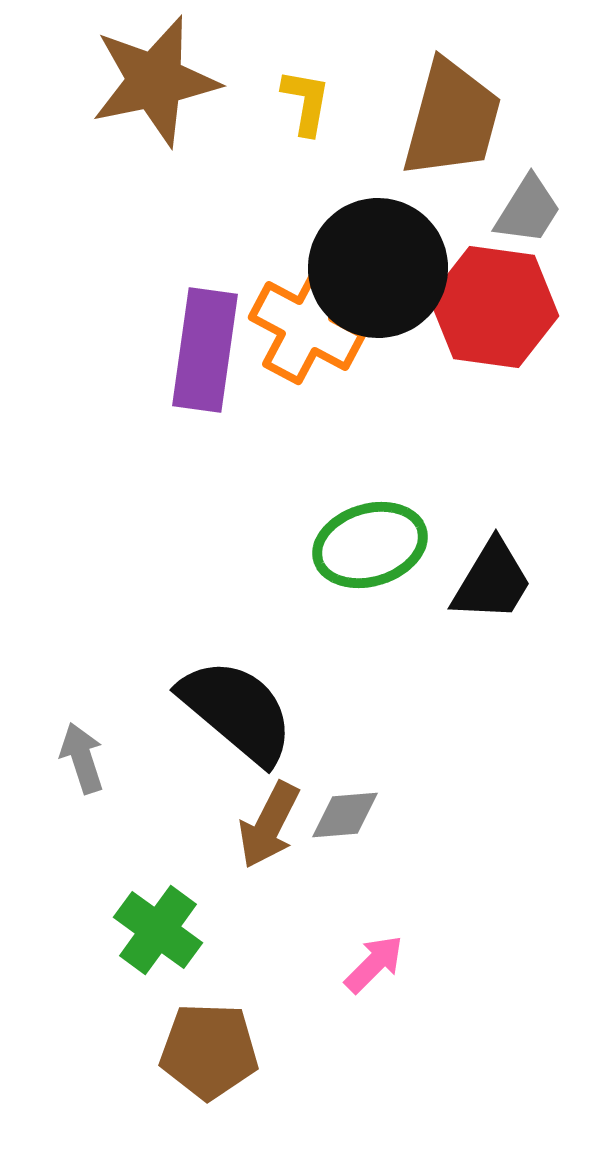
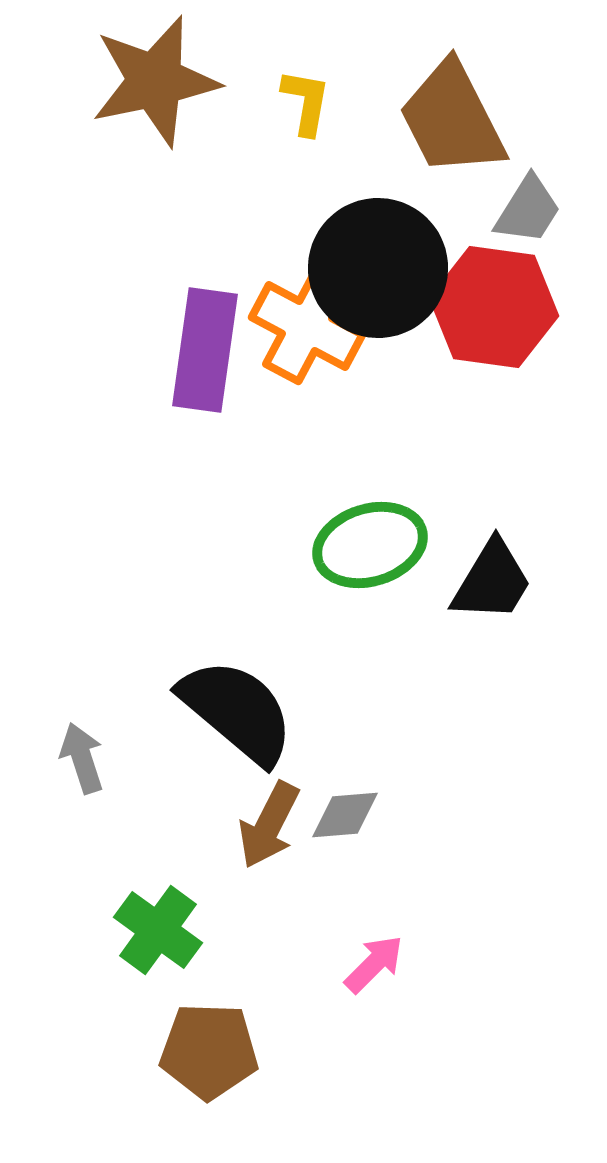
brown trapezoid: rotated 138 degrees clockwise
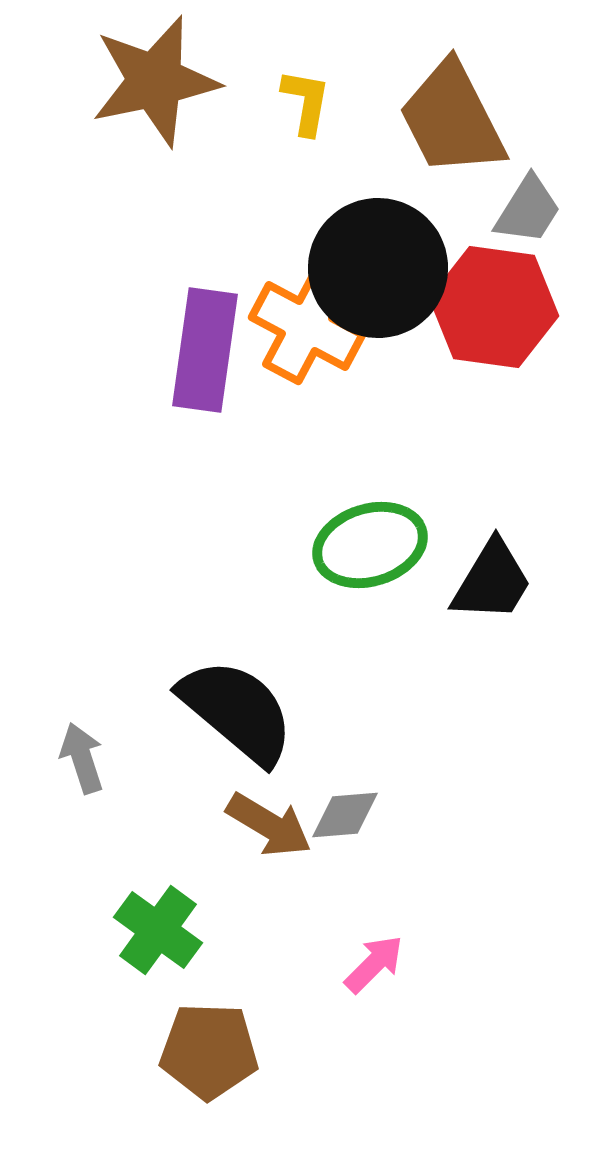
brown arrow: rotated 86 degrees counterclockwise
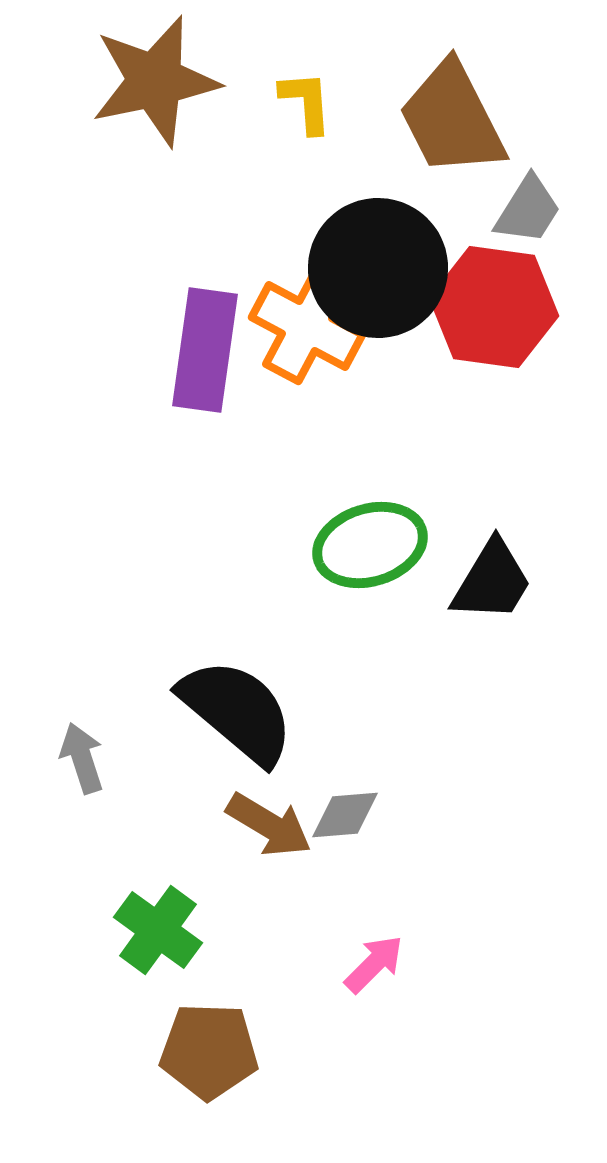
yellow L-shape: rotated 14 degrees counterclockwise
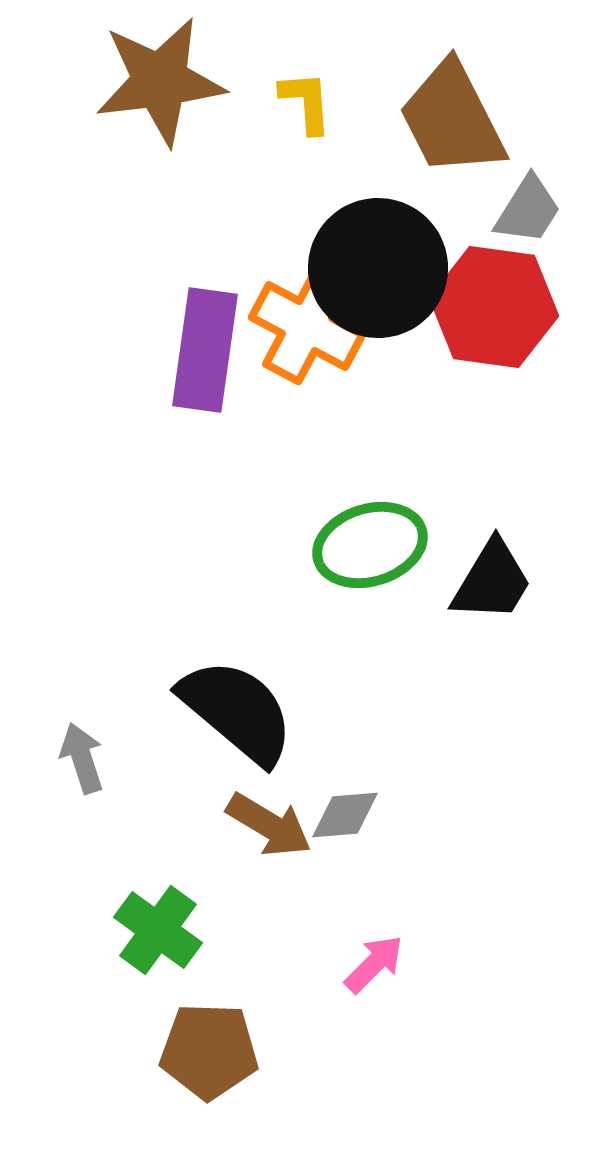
brown star: moved 5 px right; rotated 5 degrees clockwise
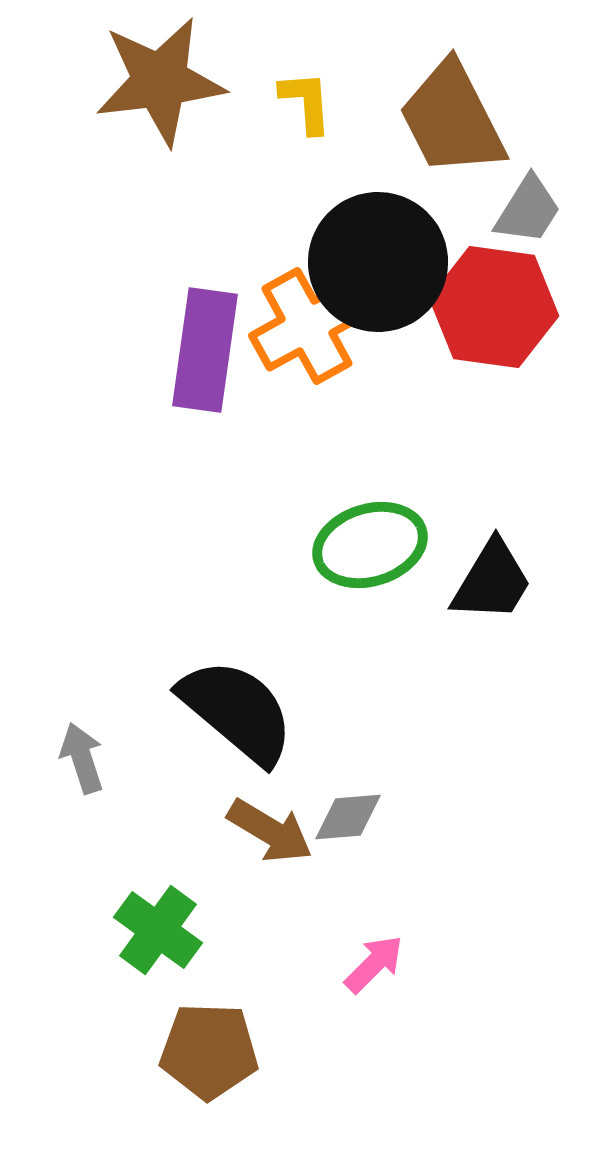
black circle: moved 6 px up
orange cross: rotated 33 degrees clockwise
gray diamond: moved 3 px right, 2 px down
brown arrow: moved 1 px right, 6 px down
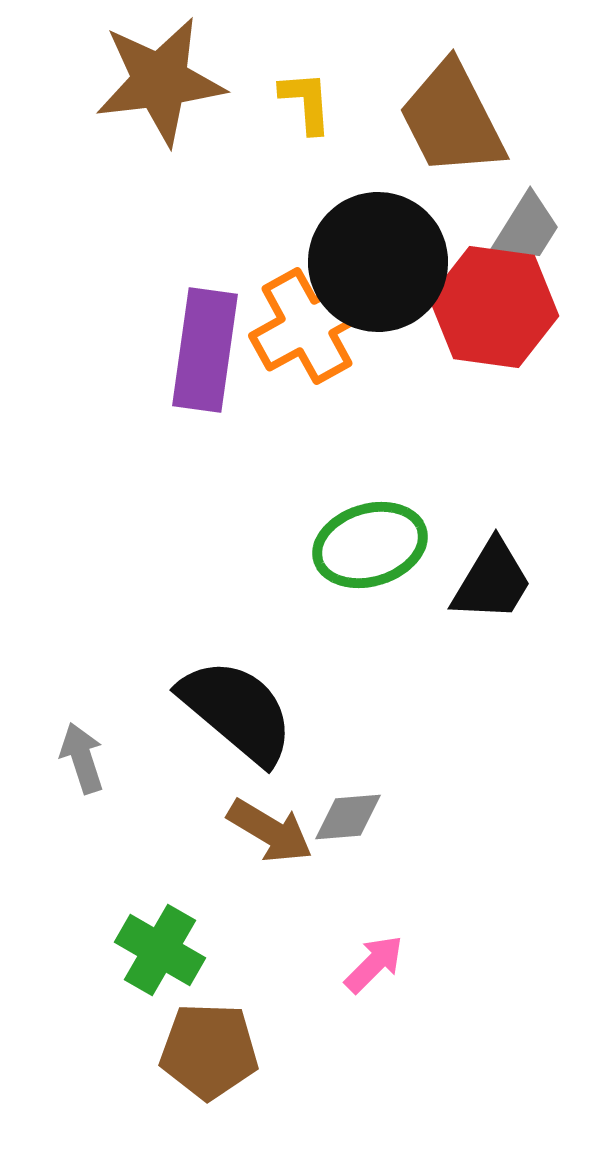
gray trapezoid: moved 1 px left, 18 px down
green cross: moved 2 px right, 20 px down; rotated 6 degrees counterclockwise
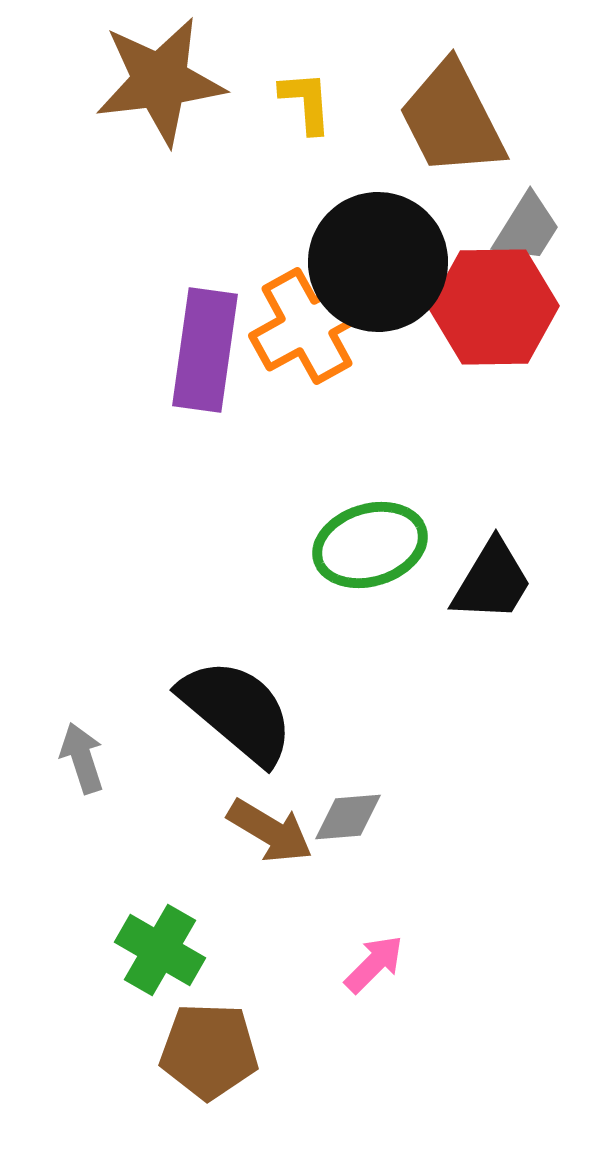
red hexagon: rotated 9 degrees counterclockwise
